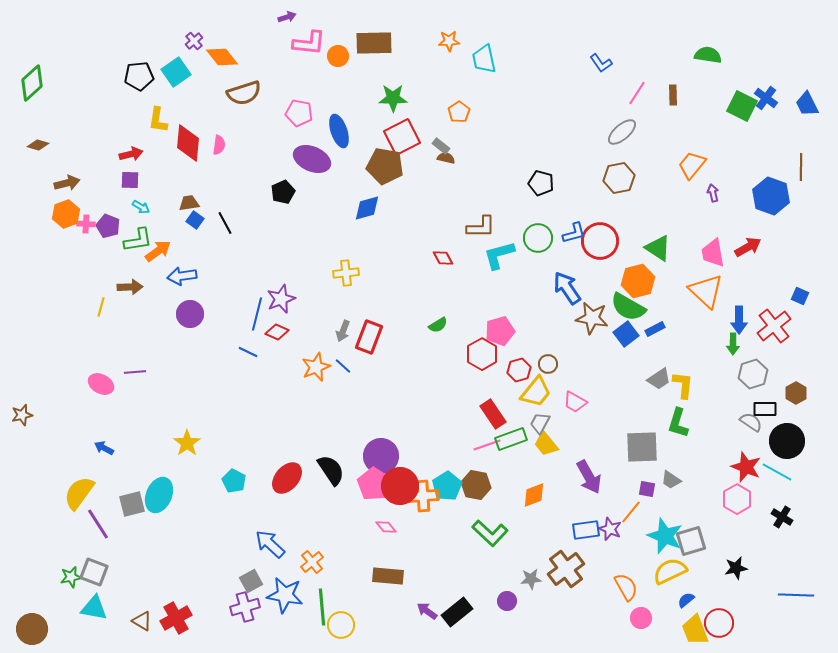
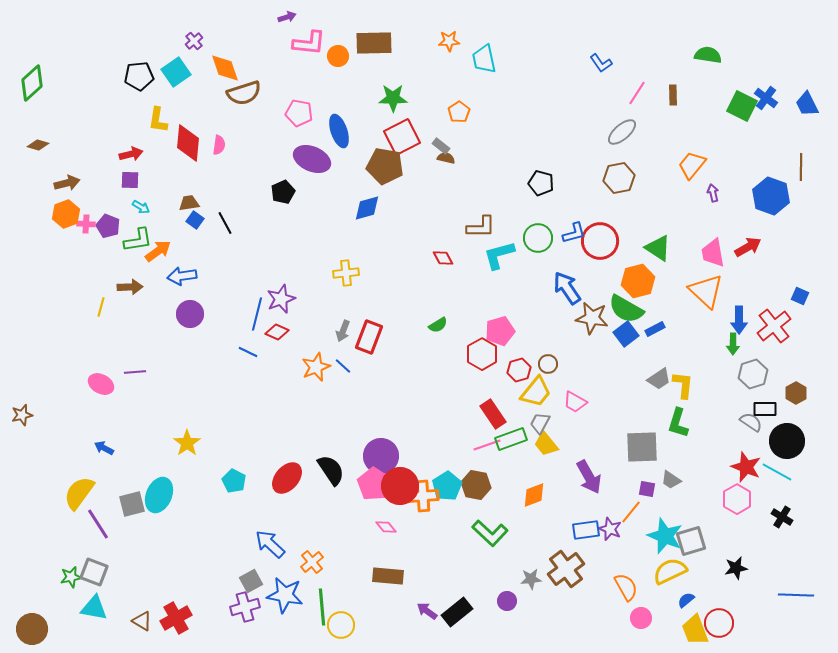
orange diamond at (222, 57): moved 3 px right, 11 px down; rotated 20 degrees clockwise
green semicircle at (628, 307): moved 2 px left, 2 px down
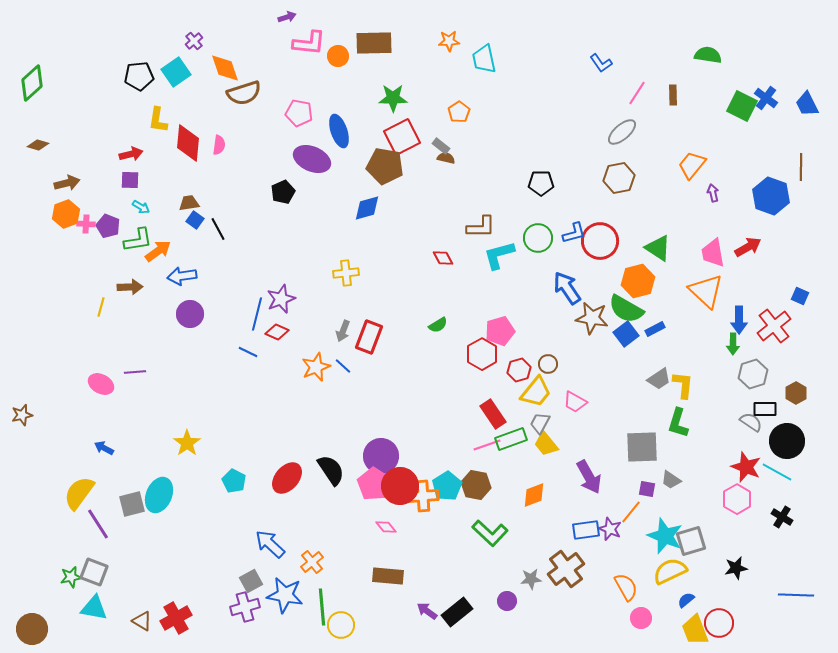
black pentagon at (541, 183): rotated 15 degrees counterclockwise
black line at (225, 223): moved 7 px left, 6 px down
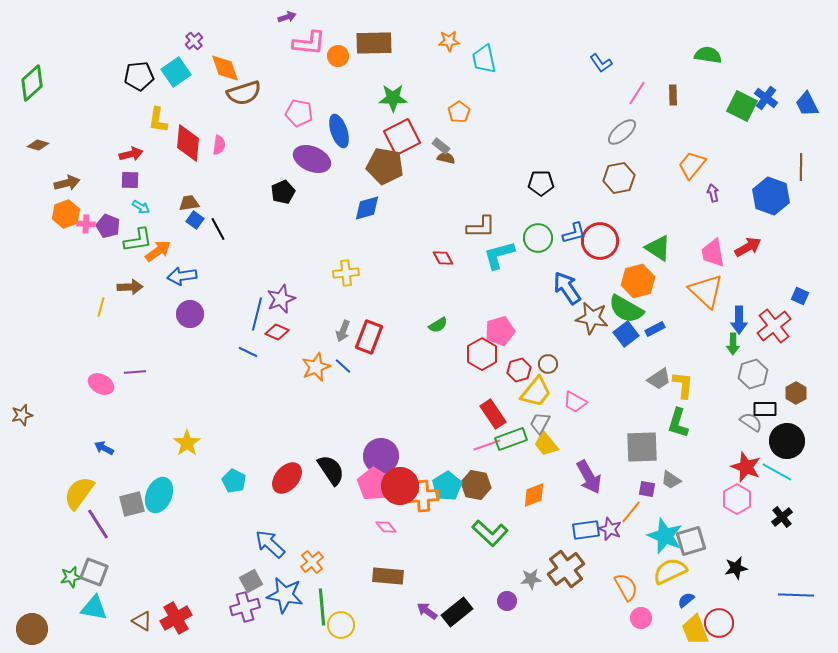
black cross at (782, 517): rotated 20 degrees clockwise
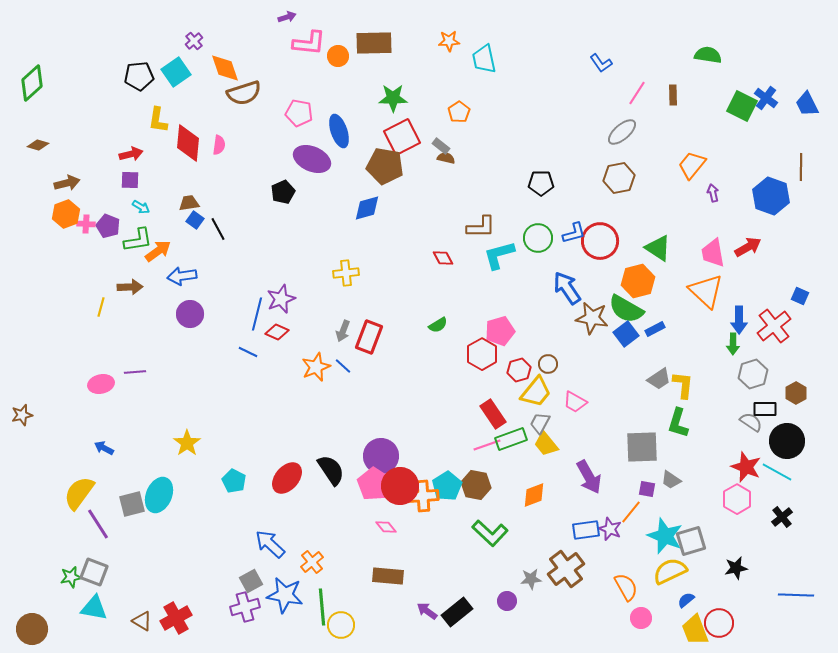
pink ellipse at (101, 384): rotated 40 degrees counterclockwise
